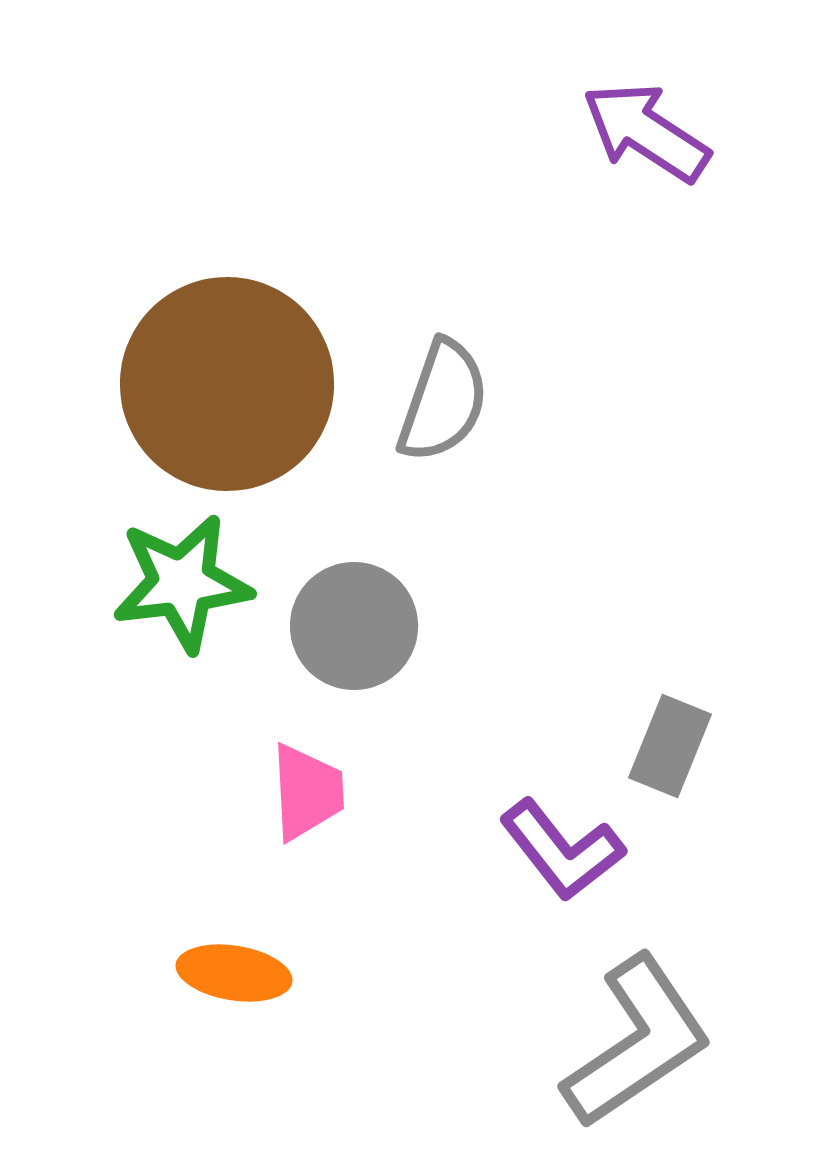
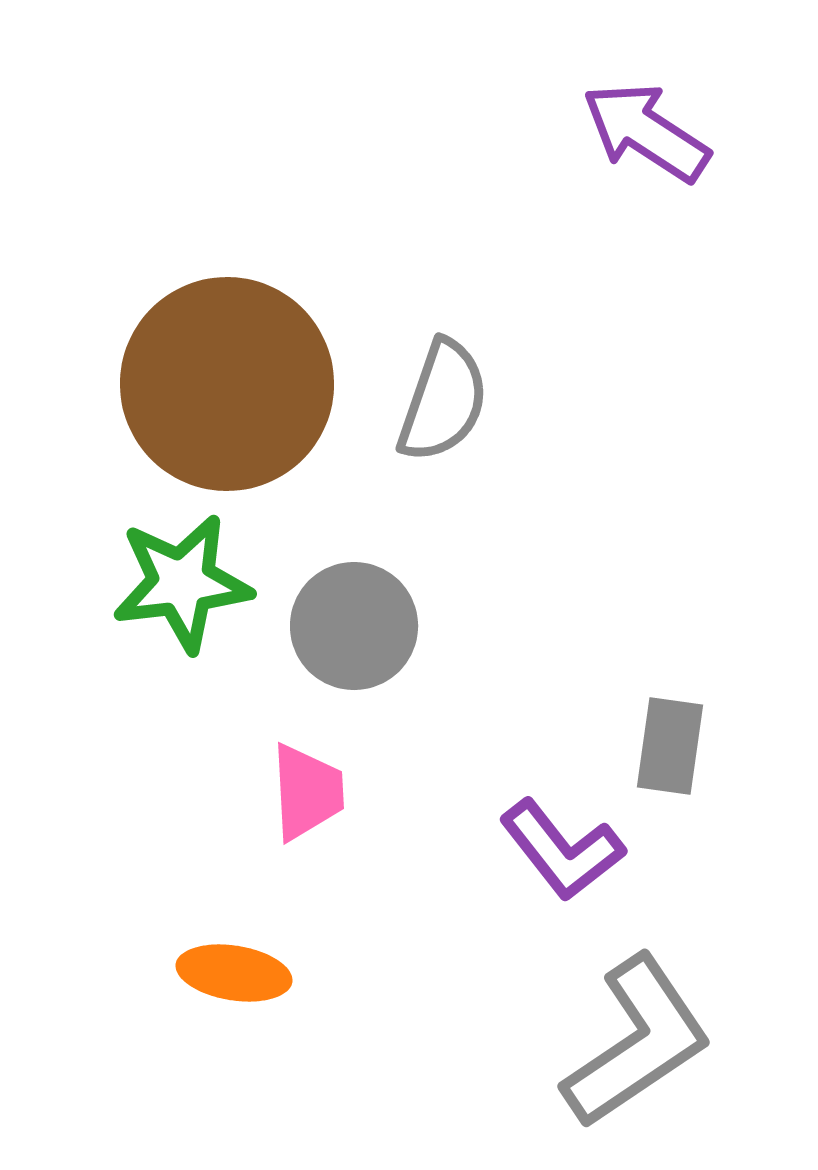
gray rectangle: rotated 14 degrees counterclockwise
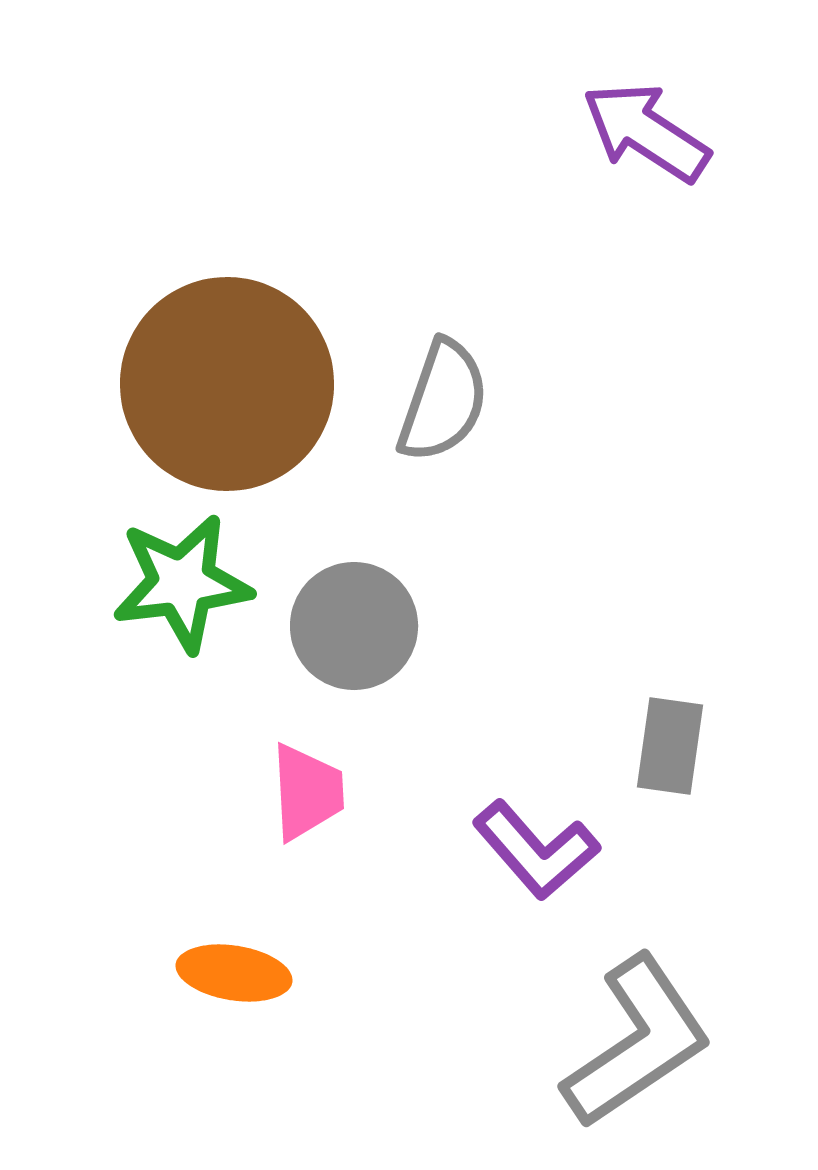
purple L-shape: moved 26 px left; rotated 3 degrees counterclockwise
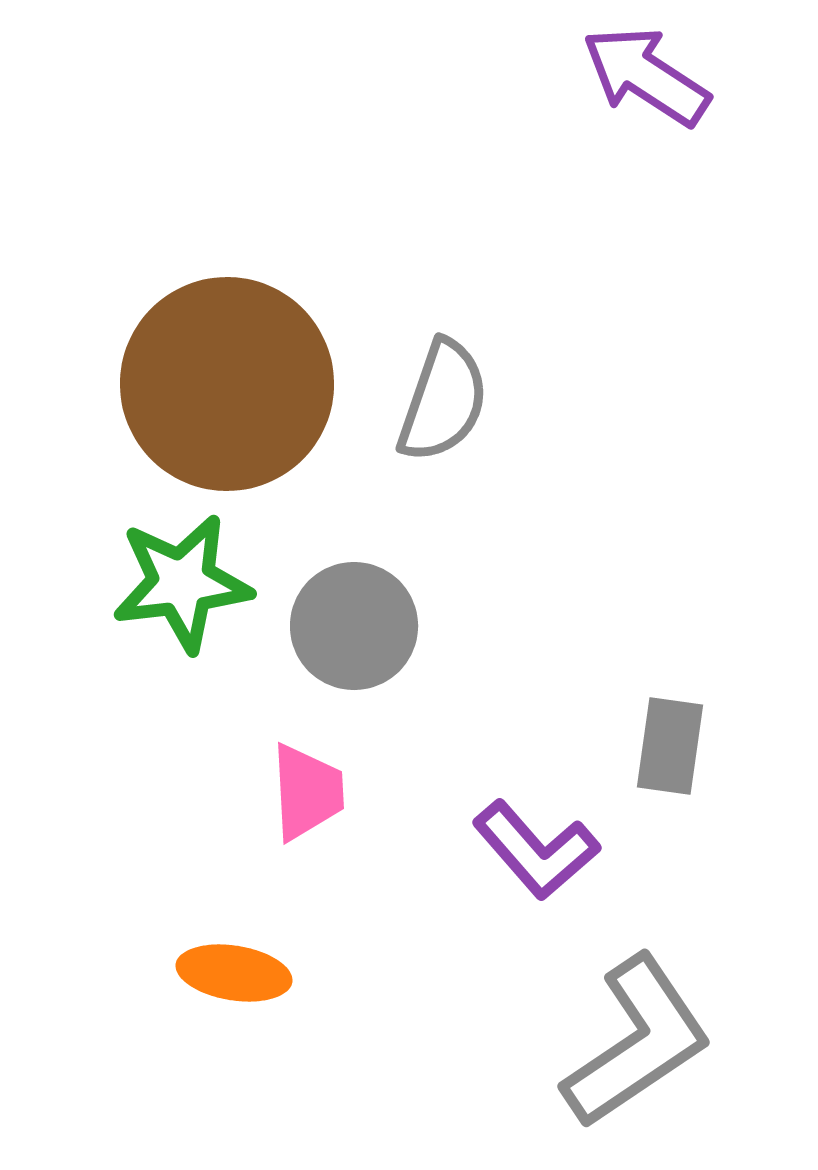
purple arrow: moved 56 px up
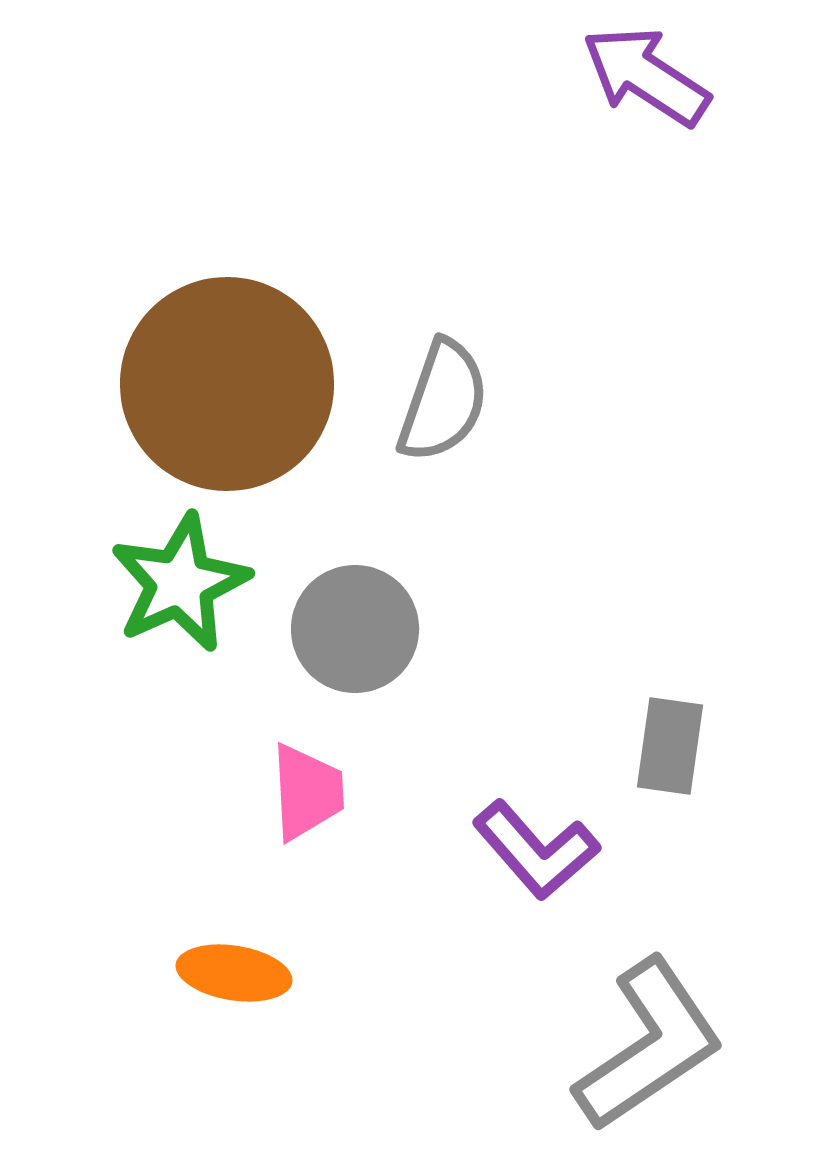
green star: moved 2 px left; rotated 17 degrees counterclockwise
gray circle: moved 1 px right, 3 px down
gray L-shape: moved 12 px right, 3 px down
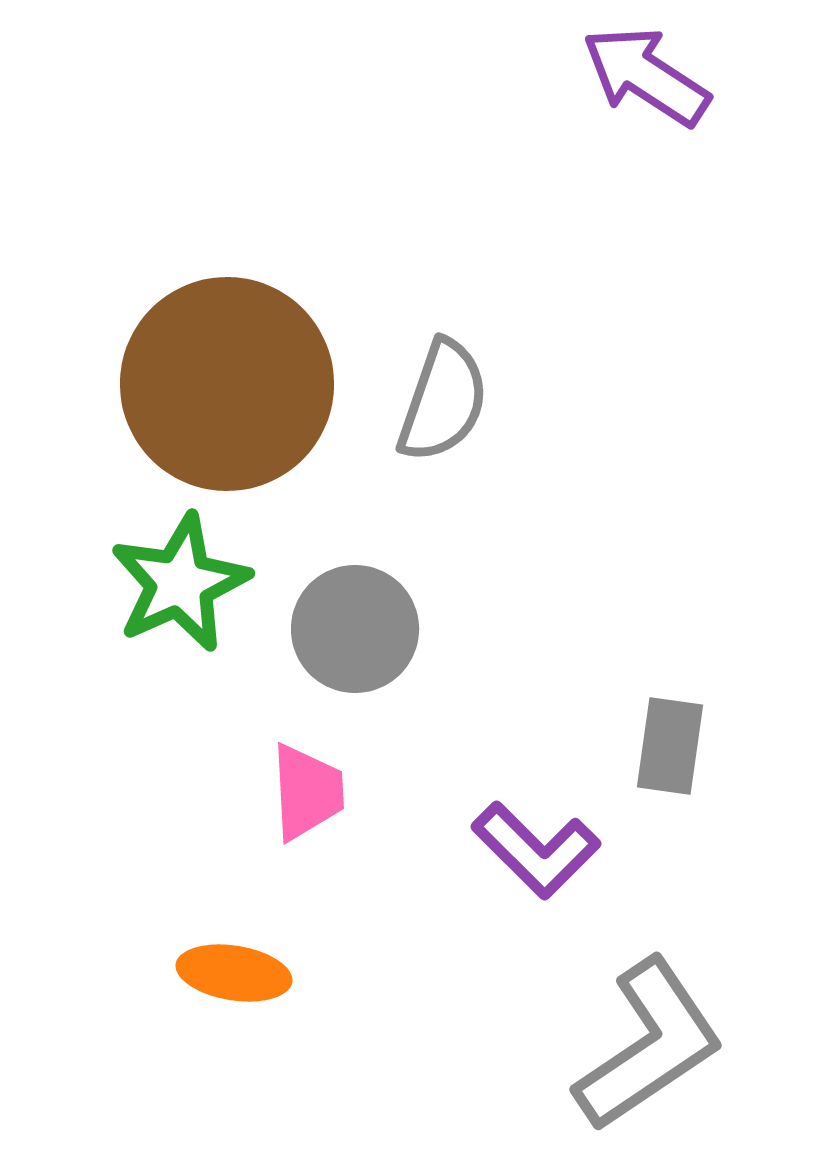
purple L-shape: rotated 4 degrees counterclockwise
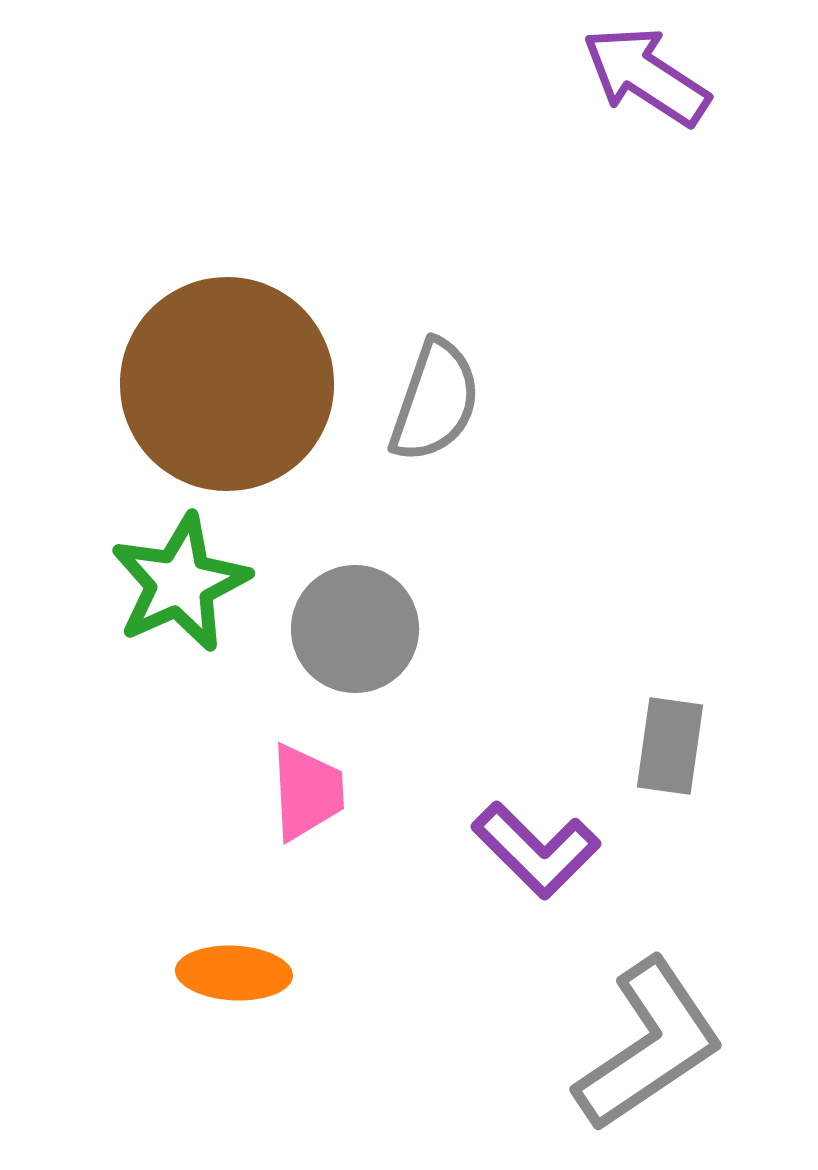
gray semicircle: moved 8 px left
orange ellipse: rotated 6 degrees counterclockwise
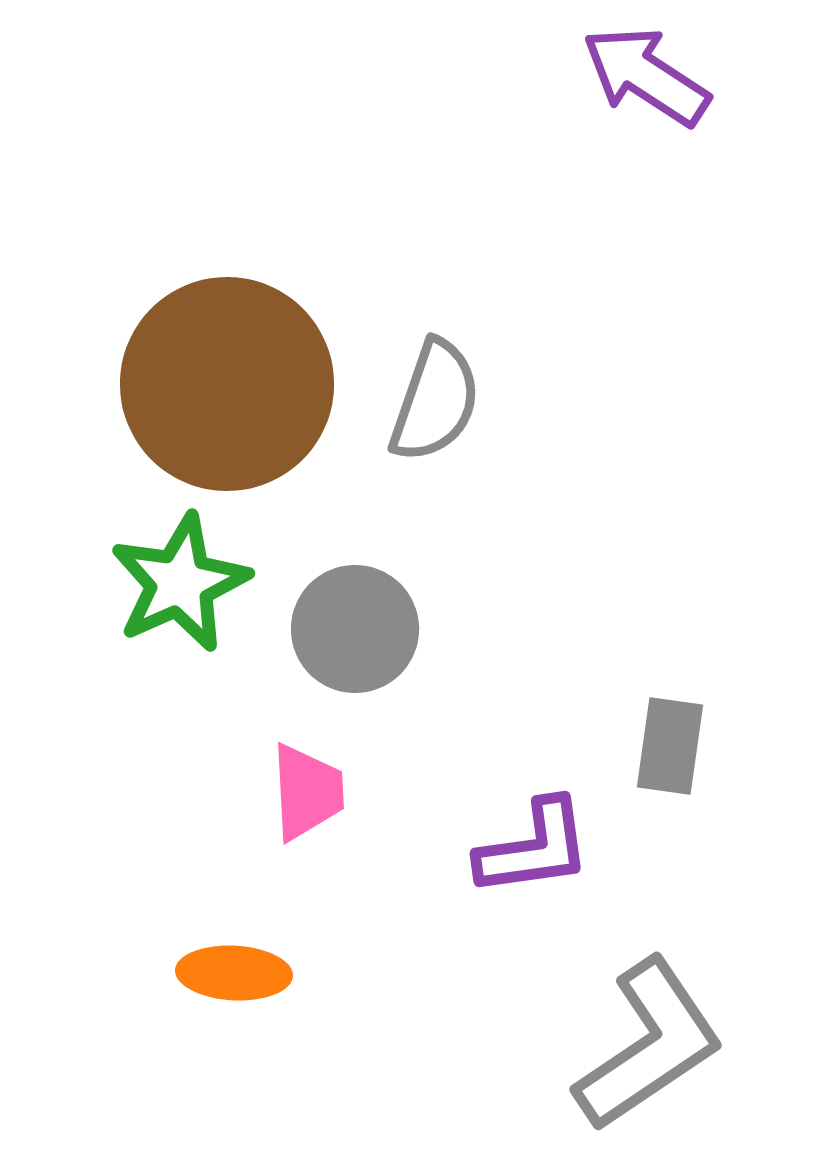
purple L-shape: moved 2 px left, 2 px up; rotated 53 degrees counterclockwise
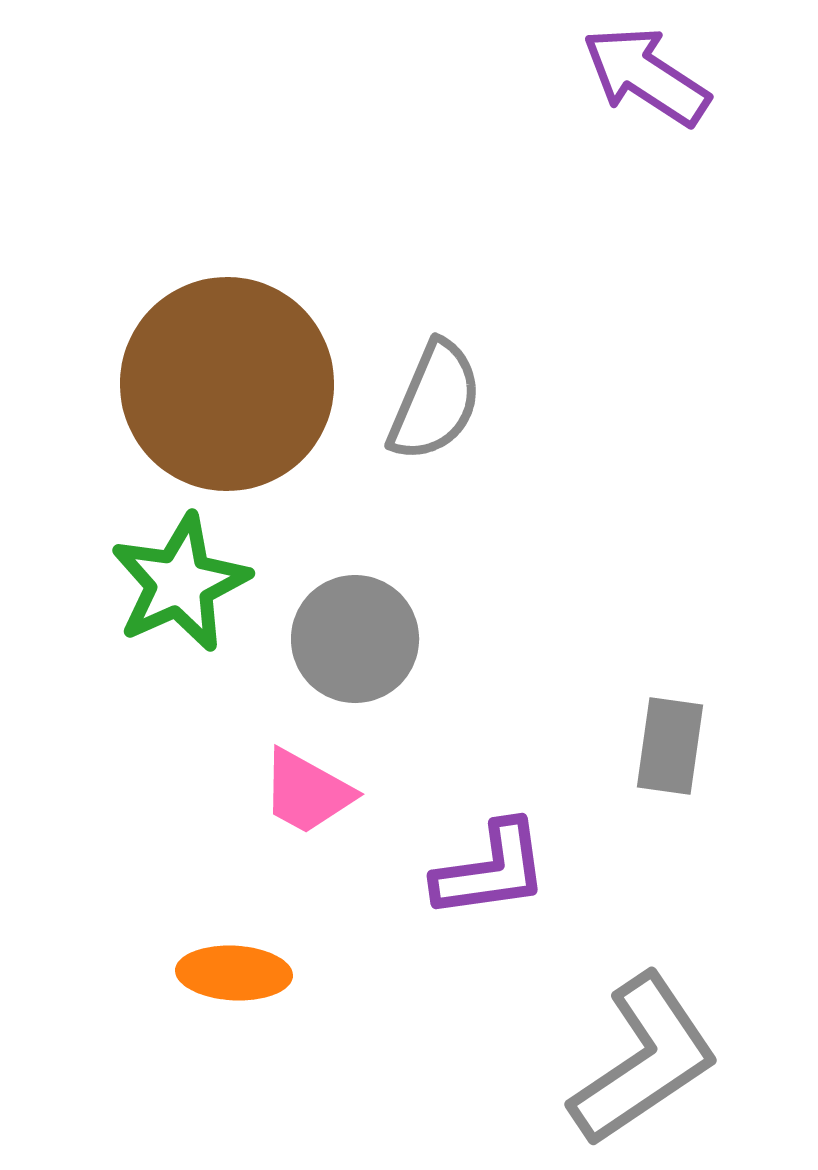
gray semicircle: rotated 4 degrees clockwise
gray circle: moved 10 px down
pink trapezoid: rotated 122 degrees clockwise
purple L-shape: moved 43 px left, 22 px down
gray L-shape: moved 5 px left, 15 px down
